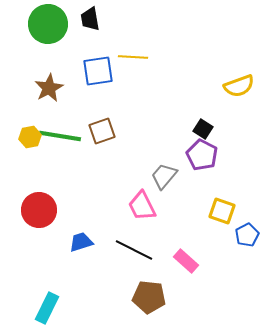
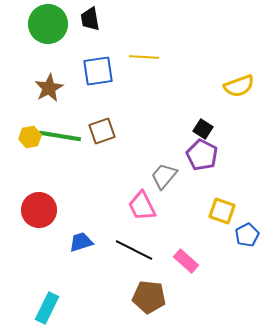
yellow line: moved 11 px right
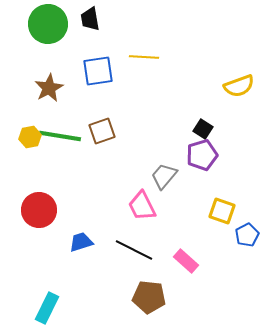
purple pentagon: rotated 28 degrees clockwise
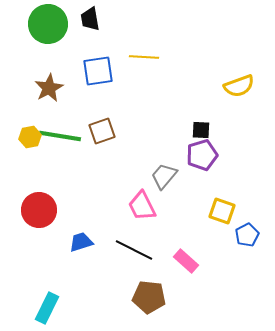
black square: moved 2 px left, 1 px down; rotated 30 degrees counterclockwise
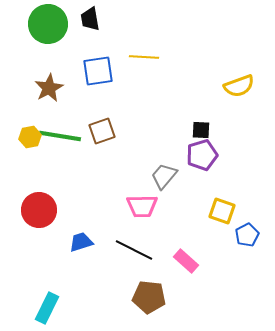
pink trapezoid: rotated 64 degrees counterclockwise
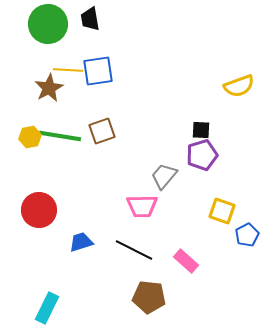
yellow line: moved 76 px left, 13 px down
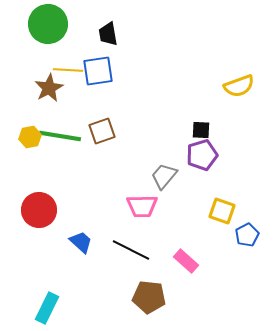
black trapezoid: moved 18 px right, 15 px down
blue trapezoid: rotated 60 degrees clockwise
black line: moved 3 px left
